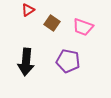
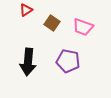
red triangle: moved 2 px left
black arrow: moved 2 px right
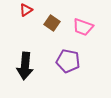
black arrow: moved 3 px left, 4 px down
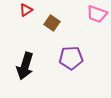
pink trapezoid: moved 14 px right, 13 px up
purple pentagon: moved 3 px right, 3 px up; rotated 15 degrees counterclockwise
black arrow: rotated 12 degrees clockwise
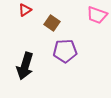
red triangle: moved 1 px left
pink trapezoid: moved 1 px down
purple pentagon: moved 6 px left, 7 px up
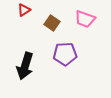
red triangle: moved 1 px left
pink trapezoid: moved 12 px left, 4 px down
purple pentagon: moved 3 px down
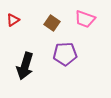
red triangle: moved 11 px left, 10 px down
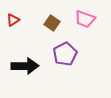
purple pentagon: rotated 25 degrees counterclockwise
black arrow: rotated 108 degrees counterclockwise
